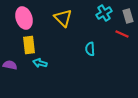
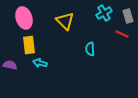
yellow triangle: moved 2 px right, 3 px down
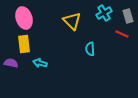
yellow triangle: moved 7 px right
yellow rectangle: moved 5 px left, 1 px up
purple semicircle: moved 1 px right, 2 px up
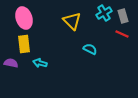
gray rectangle: moved 5 px left
cyan semicircle: rotated 120 degrees clockwise
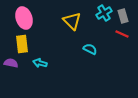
yellow rectangle: moved 2 px left
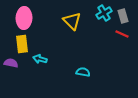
pink ellipse: rotated 20 degrees clockwise
cyan semicircle: moved 7 px left, 23 px down; rotated 16 degrees counterclockwise
cyan arrow: moved 4 px up
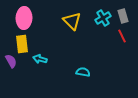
cyan cross: moved 1 px left, 5 px down
red line: moved 2 px down; rotated 40 degrees clockwise
purple semicircle: moved 2 px up; rotated 48 degrees clockwise
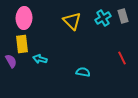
red line: moved 22 px down
